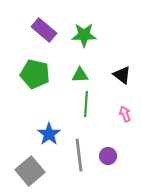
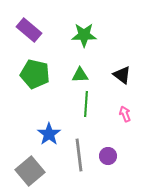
purple rectangle: moved 15 px left
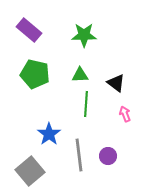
black triangle: moved 6 px left, 8 px down
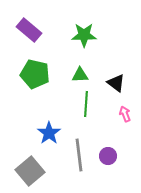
blue star: moved 1 px up
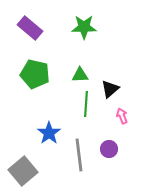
purple rectangle: moved 1 px right, 2 px up
green star: moved 8 px up
black triangle: moved 6 px left, 6 px down; rotated 42 degrees clockwise
pink arrow: moved 3 px left, 2 px down
purple circle: moved 1 px right, 7 px up
gray square: moved 7 px left
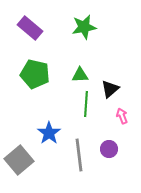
green star: rotated 10 degrees counterclockwise
gray square: moved 4 px left, 11 px up
